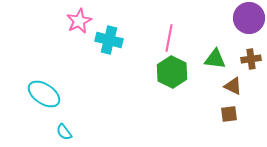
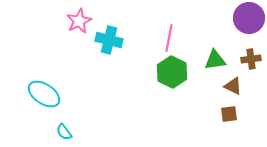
green triangle: moved 1 px down; rotated 15 degrees counterclockwise
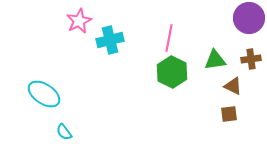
cyan cross: moved 1 px right; rotated 28 degrees counterclockwise
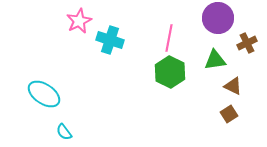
purple circle: moved 31 px left
cyan cross: rotated 32 degrees clockwise
brown cross: moved 4 px left, 16 px up; rotated 18 degrees counterclockwise
green hexagon: moved 2 px left
brown square: rotated 24 degrees counterclockwise
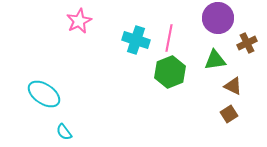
cyan cross: moved 26 px right
green hexagon: rotated 12 degrees clockwise
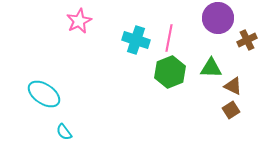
brown cross: moved 3 px up
green triangle: moved 4 px left, 8 px down; rotated 10 degrees clockwise
brown square: moved 2 px right, 4 px up
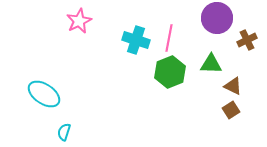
purple circle: moved 1 px left
green triangle: moved 4 px up
cyan semicircle: rotated 54 degrees clockwise
